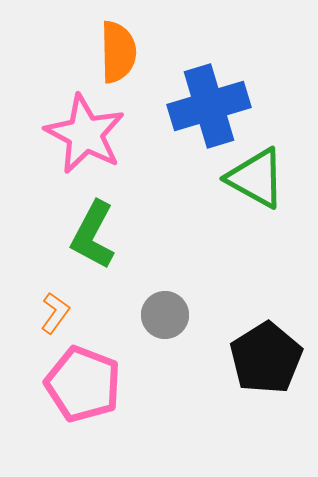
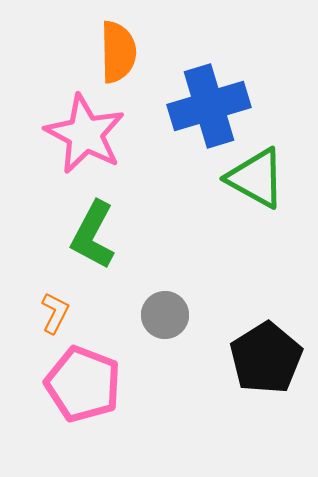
orange L-shape: rotated 9 degrees counterclockwise
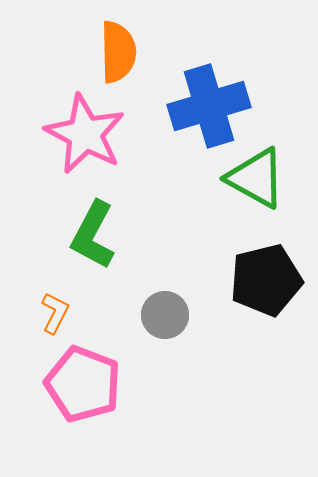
black pentagon: moved 78 px up; rotated 18 degrees clockwise
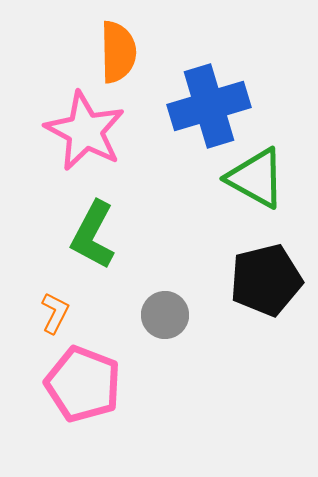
pink star: moved 3 px up
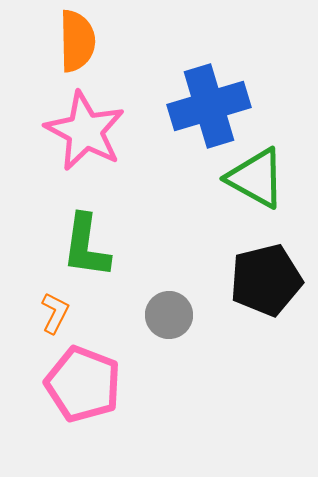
orange semicircle: moved 41 px left, 11 px up
green L-shape: moved 7 px left, 11 px down; rotated 20 degrees counterclockwise
gray circle: moved 4 px right
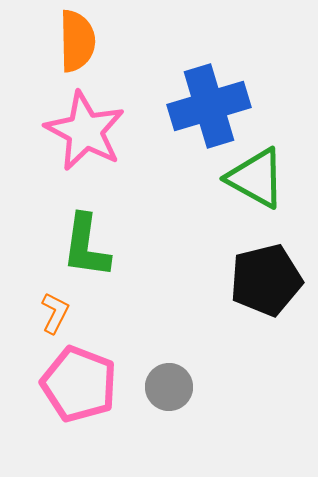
gray circle: moved 72 px down
pink pentagon: moved 4 px left
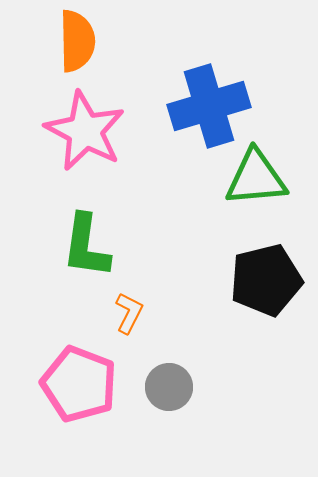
green triangle: rotated 34 degrees counterclockwise
orange L-shape: moved 74 px right
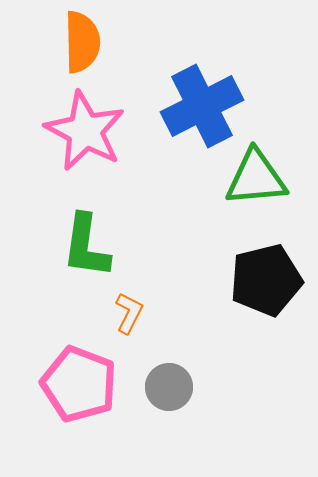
orange semicircle: moved 5 px right, 1 px down
blue cross: moved 7 px left; rotated 10 degrees counterclockwise
